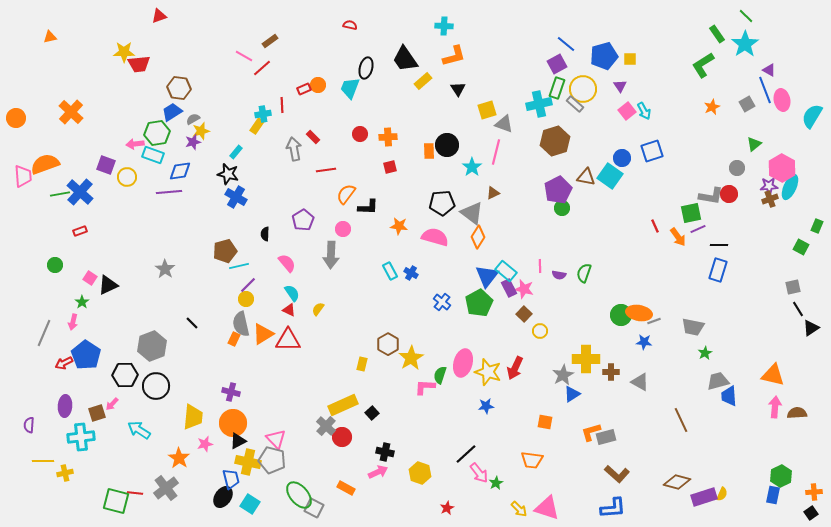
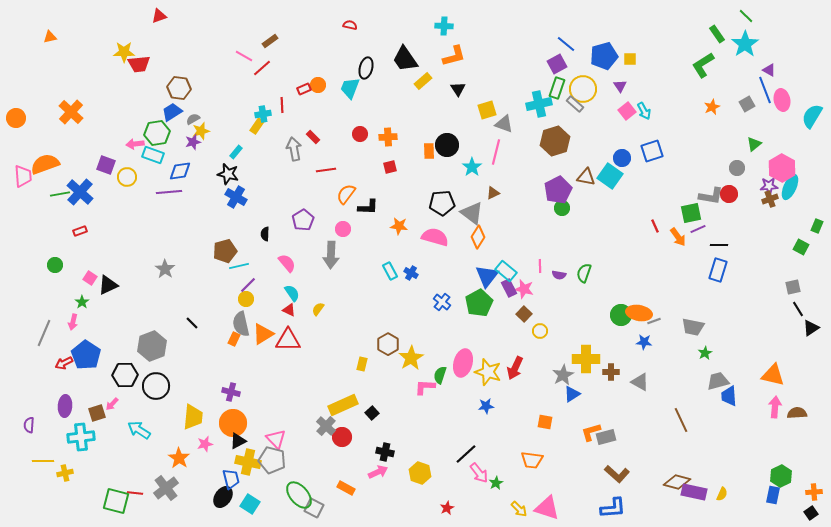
purple rectangle at (704, 497): moved 10 px left, 5 px up; rotated 30 degrees clockwise
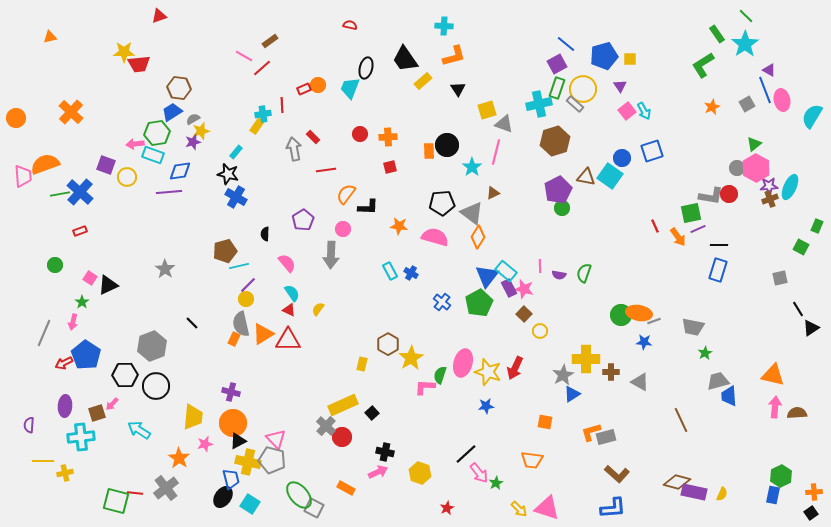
pink hexagon at (782, 168): moved 26 px left
gray square at (793, 287): moved 13 px left, 9 px up
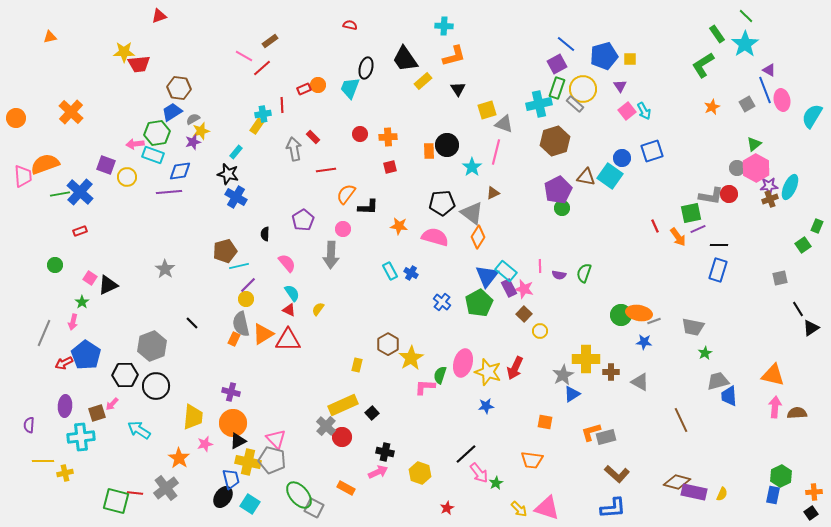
green square at (801, 247): moved 2 px right, 2 px up; rotated 28 degrees clockwise
yellow rectangle at (362, 364): moved 5 px left, 1 px down
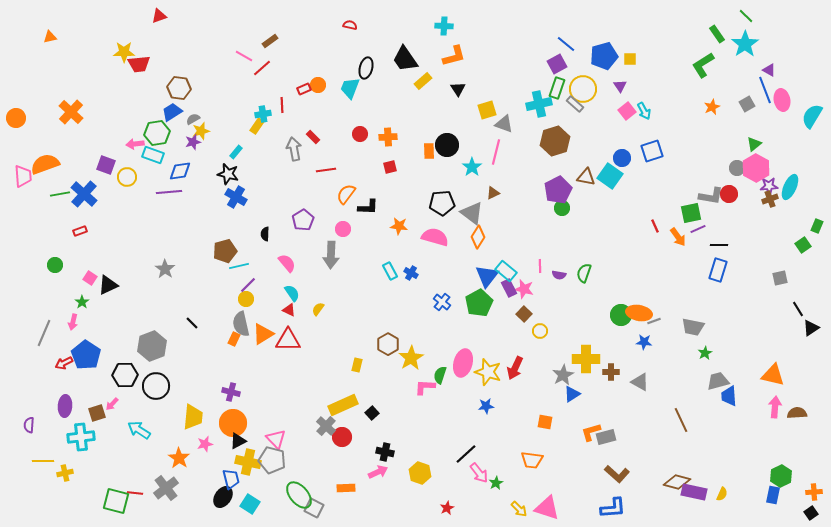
blue cross at (80, 192): moved 4 px right, 2 px down
orange rectangle at (346, 488): rotated 30 degrees counterclockwise
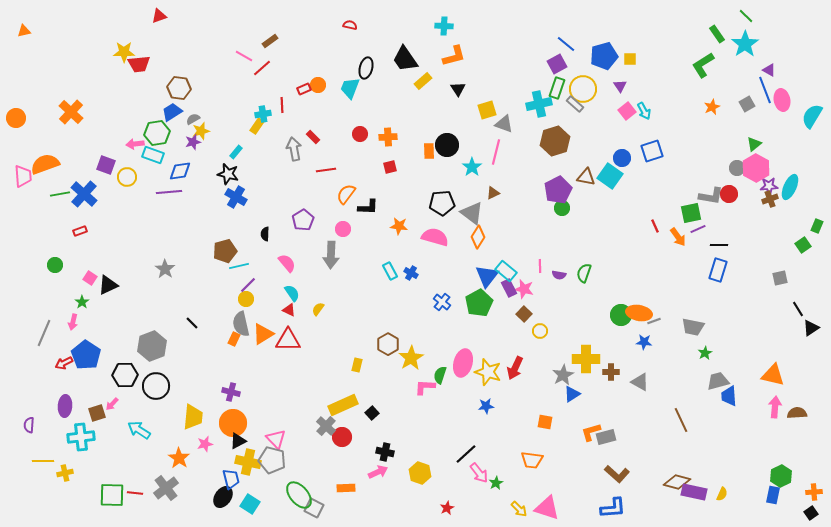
orange triangle at (50, 37): moved 26 px left, 6 px up
green square at (116, 501): moved 4 px left, 6 px up; rotated 12 degrees counterclockwise
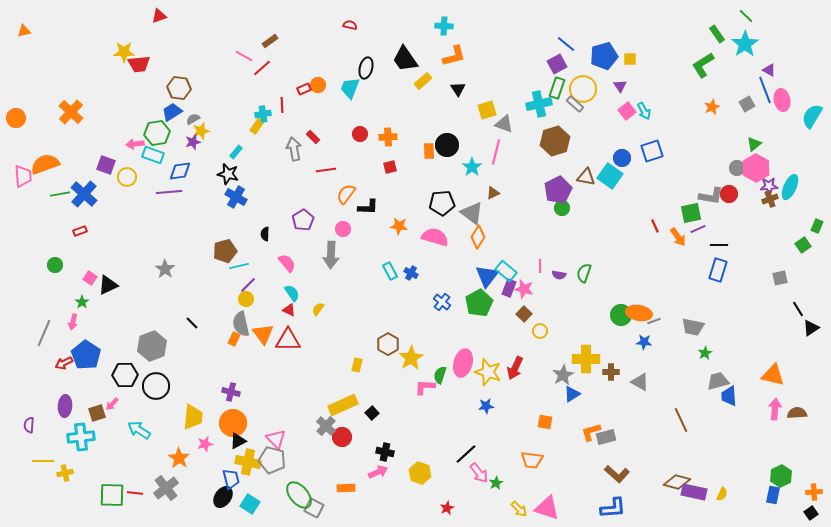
purple rectangle at (509, 288): rotated 48 degrees clockwise
orange triangle at (263, 334): rotated 35 degrees counterclockwise
pink arrow at (775, 407): moved 2 px down
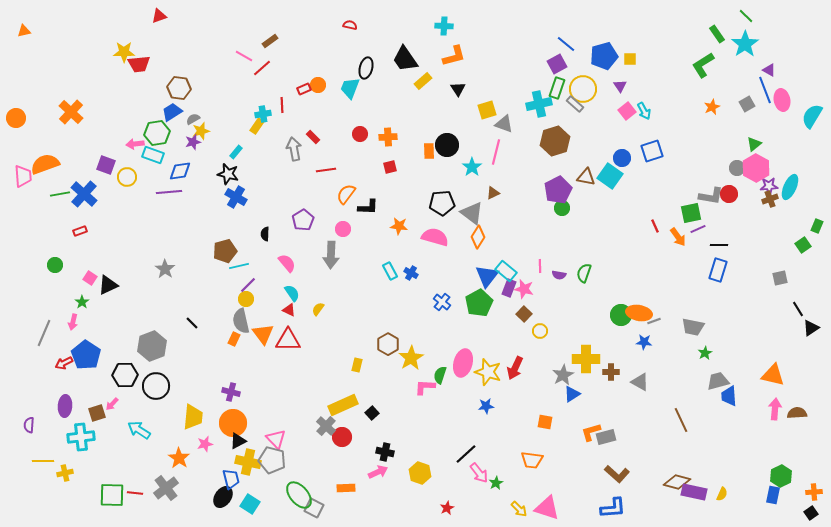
gray semicircle at (241, 324): moved 3 px up
